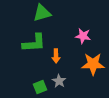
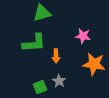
orange star: moved 1 px right; rotated 10 degrees clockwise
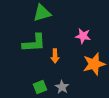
orange arrow: moved 1 px left
orange star: rotated 25 degrees counterclockwise
gray star: moved 3 px right, 6 px down
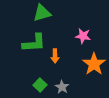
orange star: rotated 20 degrees counterclockwise
green square: moved 2 px up; rotated 24 degrees counterclockwise
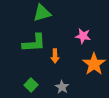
green square: moved 9 px left
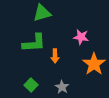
pink star: moved 2 px left, 1 px down
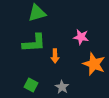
green triangle: moved 5 px left
orange star: rotated 15 degrees counterclockwise
green square: rotated 16 degrees counterclockwise
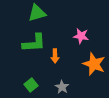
pink star: moved 1 px up
green square: rotated 24 degrees clockwise
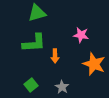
pink star: moved 1 px up
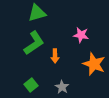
green L-shape: rotated 30 degrees counterclockwise
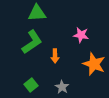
green triangle: rotated 12 degrees clockwise
green L-shape: moved 2 px left, 1 px up
